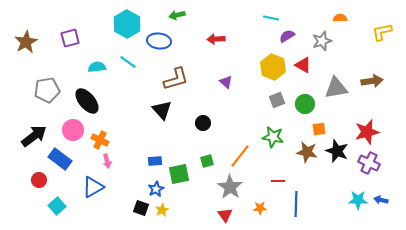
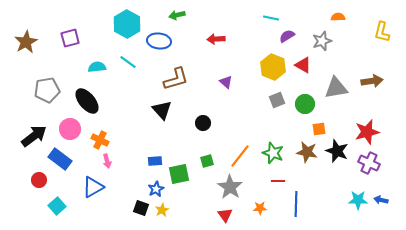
orange semicircle at (340, 18): moved 2 px left, 1 px up
yellow L-shape at (382, 32): rotated 65 degrees counterclockwise
pink circle at (73, 130): moved 3 px left, 1 px up
green star at (273, 137): moved 16 px down; rotated 10 degrees clockwise
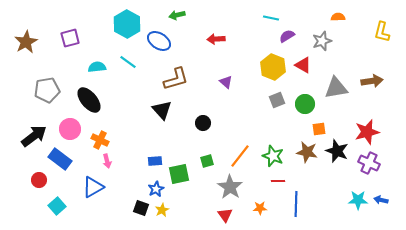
blue ellipse at (159, 41): rotated 25 degrees clockwise
black ellipse at (87, 101): moved 2 px right, 1 px up
green star at (273, 153): moved 3 px down
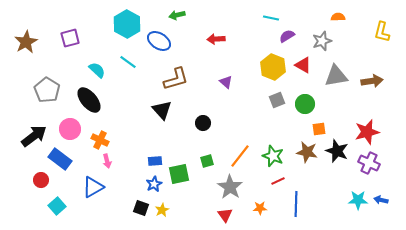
cyan semicircle at (97, 67): moved 3 px down; rotated 48 degrees clockwise
gray triangle at (336, 88): moved 12 px up
gray pentagon at (47, 90): rotated 30 degrees counterclockwise
red circle at (39, 180): moved 2 px right
red line at (278, 181): rotated 24 degrees counterclockwise
blue star at (156, 189): moved 2 px left, 5 px up
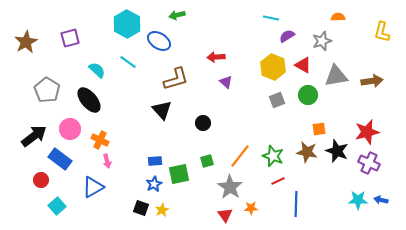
red arrow at (216, 39): moved 18 px down
green circle at (305, 104): moved 3 px right, 9 px up
orange star at (260, 208): moved 9 px left
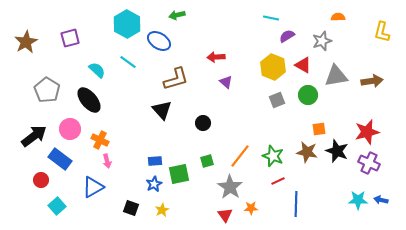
black square at (141, 208): moved 10 px left
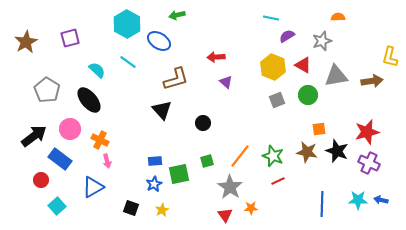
yellow L-shape at (382, 32): moved 8 px right, 25 px down
blue line at (296, 204): moved 26 px right
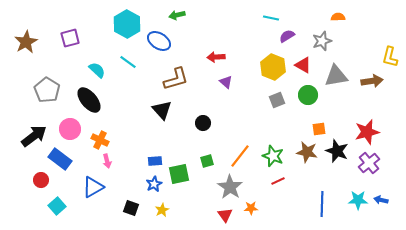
purple cross at (369, 163): rotated 25 degrees clockwise
